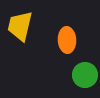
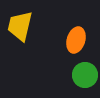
orange ellipse: moved 9 px right; rotated 20 degrees clockwise
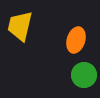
green circle: moved 1 px left
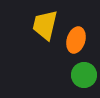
yellow trapezoid: moved 25 px right, 1 px up
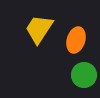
yellow trapezoid: moved 6 px left, 4 px down; rotated 20 degrees clockwise
